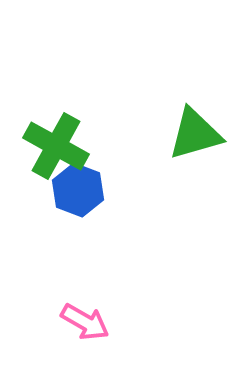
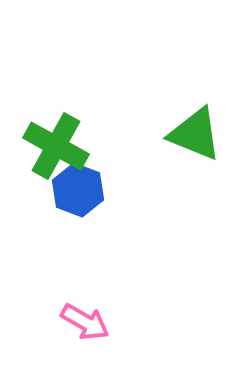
green triangle: rotated 38 degrees clockwise
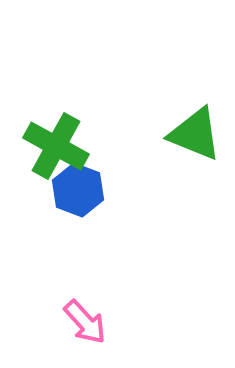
pink arrow: rotated 18 degrees clockwise
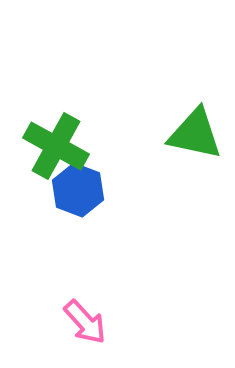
green triangle: rotated 10 degrees counterclockwise
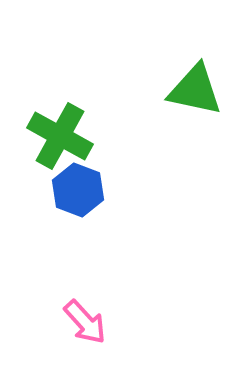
green triangle: moved 44 px up
green cross: moved 4 px right, 10 px up
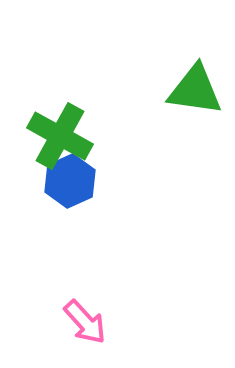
green triangle: rotated 4 degrees counterclockwise
blue hexagon: moved 8 px left, 9 px up; rotated 15 degrees clockwise
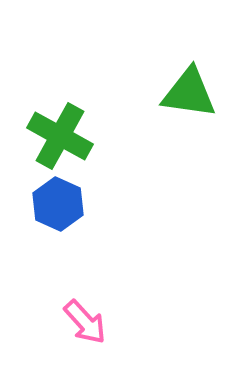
green triangle: moved 6 px left, 3 px down
blue hexagon: moved 12 px left, 23 px down; rotated 12 degrees counterclockwise
